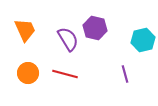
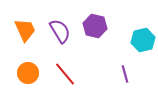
purple hexagon: moved 2 px up
purple semicircle: moved 8 px left, 8 px up
red line: rotated 35 degrees clockwise
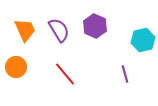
purple hexagon: rotated 10 degrees clockwise
purple semicircle: moved 1 px left, 1 px up
orange circle: moved 12 px left, 6 px up
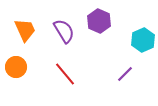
purple hexagon: moved 4 px right, 5 px up
purple semicircle: moved 5 px right, 1 px down
cyan hexagon: rotated 10 degrees counterclockwise
purple line: rotated 60 degrees clockwise
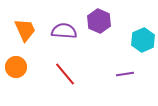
purple semicircle: rotated 55 degrees counterclockwise
purple line: rotated 36 degrees clockwise
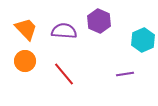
orange trapezoid: moved 1 px right, 1 px up; rotated 20 degrees counterclockwise
orange circle: moved 9 px right, 6 px up
red line: moved 1 px left
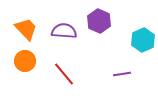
purple line: moved 3 px left
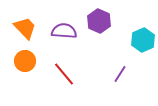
orange trapezoid: moved 1 px left, 1 px up
purple line: moved 2 px left; rotated 48 degrees counterclockwise
